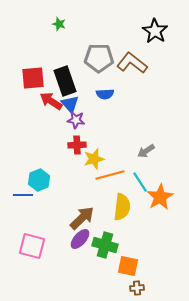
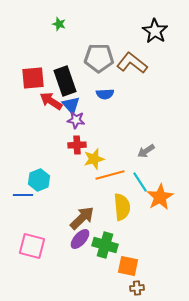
blue triangle: moved 1 px right, 1 px down
yellow semicircle: rotated 12 degrees counterclockwise
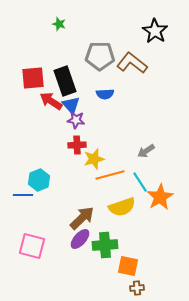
gray pentagon: moved 1 px right, 2 px up
yellow semicircle: rotated 76 degrees clockwise
green cross: rotated 20 degrees counterclockwise
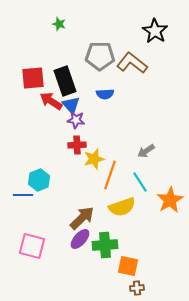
orange line: rotated 56 degrees counterclockwise
orange star: moved 10 px right, 3 px down
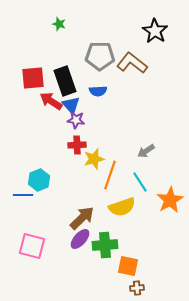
blue semicircle: moved 7 px left, 3 px up
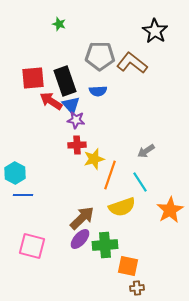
cyan hexagon: moved 24 px left, 7 px up; rotated 10 degrees counterclockwise
orange star: moved 10 px down
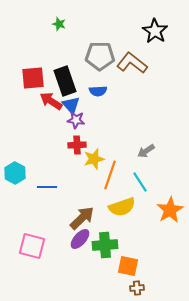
blue line: moved 24 px right, 8 px up
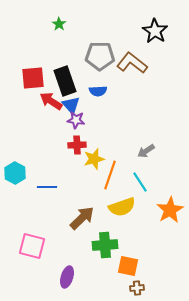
green star: rotated 16 degrees clockwise
purple ellipse: moved 13 px left, 38 px down; rotated 25 degrees counterclockwise
